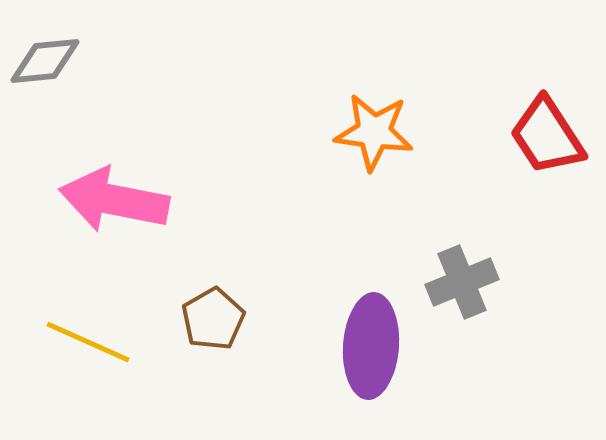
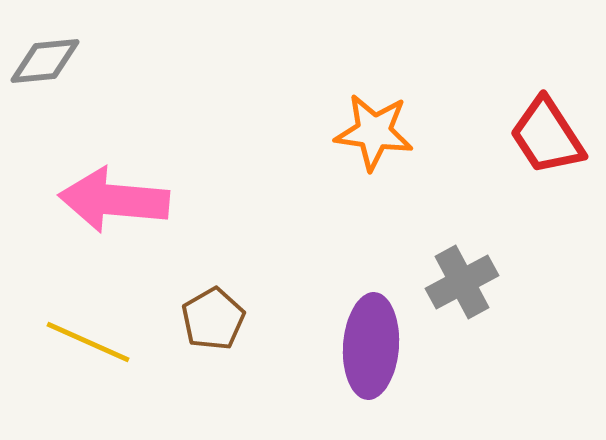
pink arrow: rotated 6 degrees counterclockwise
gray cross: rotated 6 degrees counterclockwise
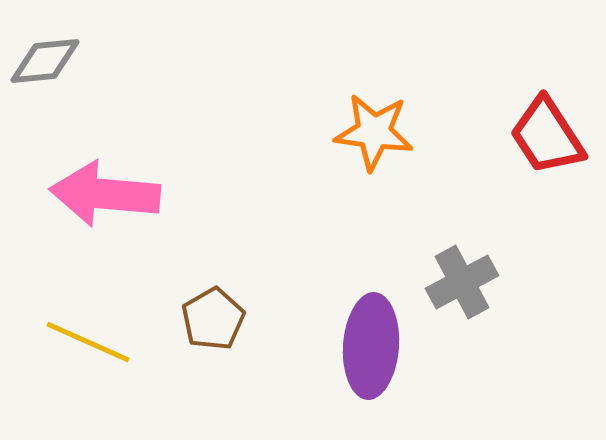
pink arrow: moved 9 px left, 6 px up
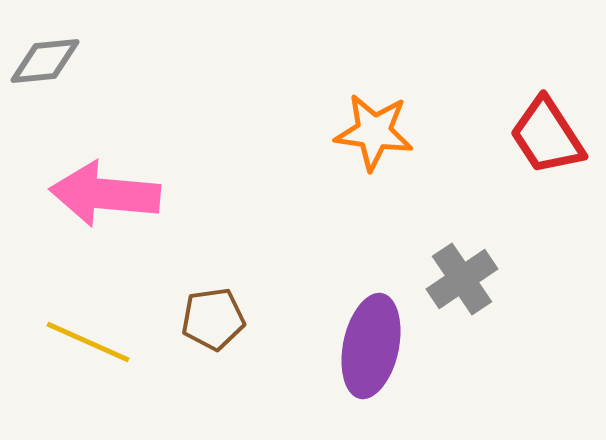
gray cross: moved 3 px up; rotated 6 degrees counterclockwise
brown pentagon: rotated 22 degrees clockwise
purple ellipse: rotated 8 degrees clockwise
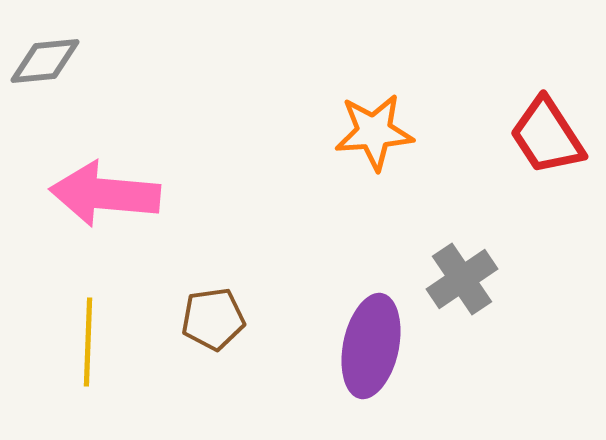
orange star: rotated 12 degrees counterclockwise
yellow line: rotated 68 degrees clockwise
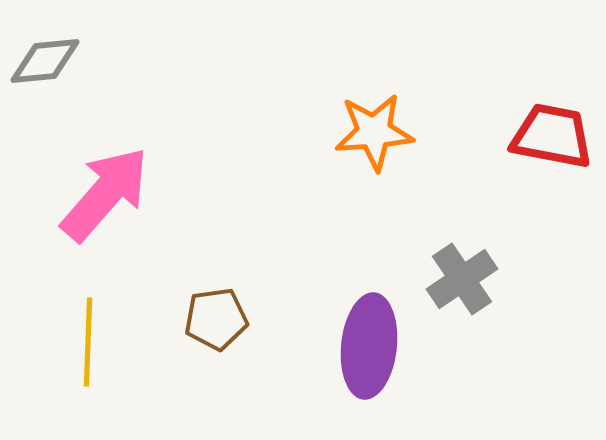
red trapezoid: moved 5 px right; rotated 134 degrees clockwise
pink arrow: rotated 126 degrees clockwise
brown pentagon: moved 3 px right
purple ellipse: moved 2 px left; rotated 6 degrees counterclockwise
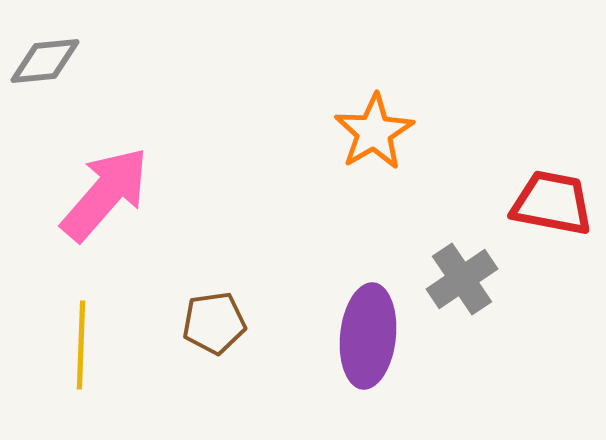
orange star: rotated 26 degrees counterclockwise
red trapezoid: moved 67 px down
brown pentagon: moved 2 px left, 4 px down
yellow line: moved 7 px left, 3 px down
purple ellipse: moved 1 px left, 10 px up
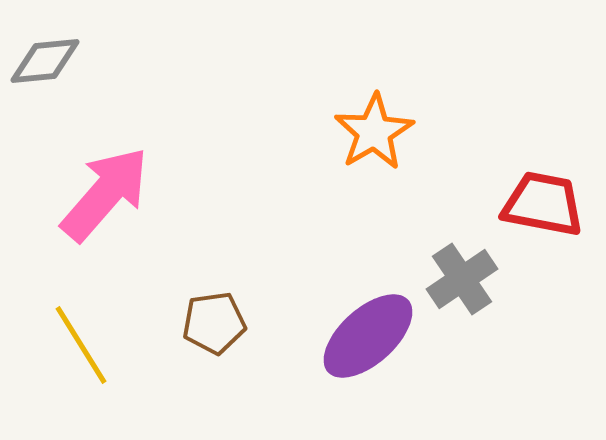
red trapezoid: moved 9 px left, 1 px down
purple ellipse: rotated 42 degrees clockwise
yellow line: rotated 34 degrees counterclockwise
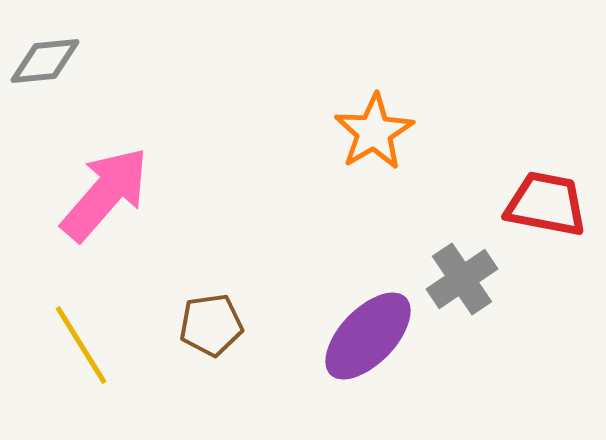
red trapezoid: moved 3 px right
brown pentagon: moved 3 px left, 2 px down
purple ellipse: rotated 4 degrees counterclockwise
